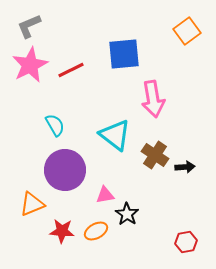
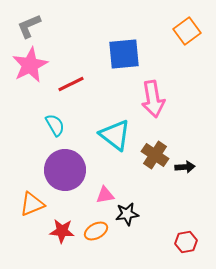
red line: moved 14 px down
black star: rotated 30 degrees clockwise
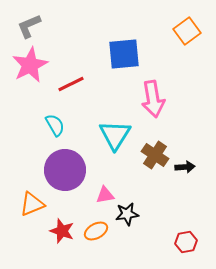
cyan triangle: rotated 24 degrees clockwise
red star: rotated 15 degrees clockwise
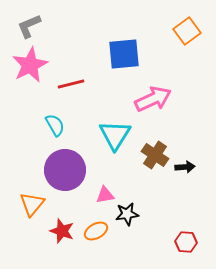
red line: rotated 12 degrees clockwise
pink arrow: rotated 105 degrees counterclockwise
orange triangle: rotated 28 degrees counterclockwise
red hexagon: rotated 15 degrees clockwise
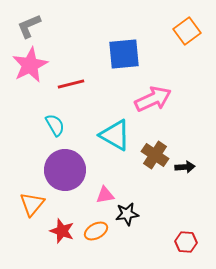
cyan triangle: rotated 32 degrees counterclockwise
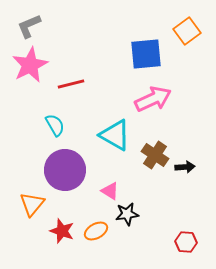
blue square: moved 22 px right
pink triangle: moved 5 px right, 4 px up; rotated 42 degrees clockwise
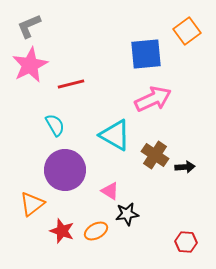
orange triangle: rotated 12 degrees clockwise
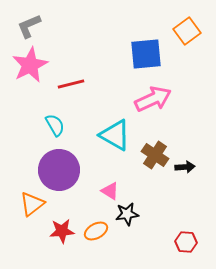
purple circle: moved 6 px left
red star: rotated 25 degrees counterclockwise
